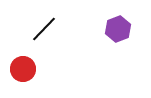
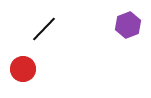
purple hexagon: moved 10 px right, 4 px up
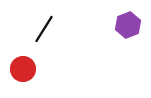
black line: rotated 12 degrees counterclockwise
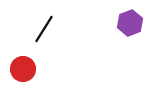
purple hexagon: moved 2 px right, 2 px up
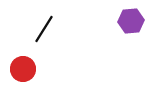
purple hexagon: moved 1 px right, 2 px up; rotated 15 degrees clockwise
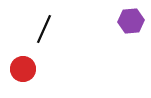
black line: rotated 8 degrees counterclockwise
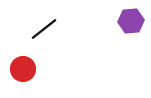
black line: rotated 28 degrees clockwise
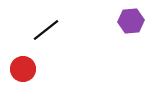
black line: moved 2 px right, 1 px down
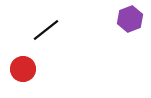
purple hexagon: moved 1 px left, 2 px up; rotated 15 degrees counterclockwise
